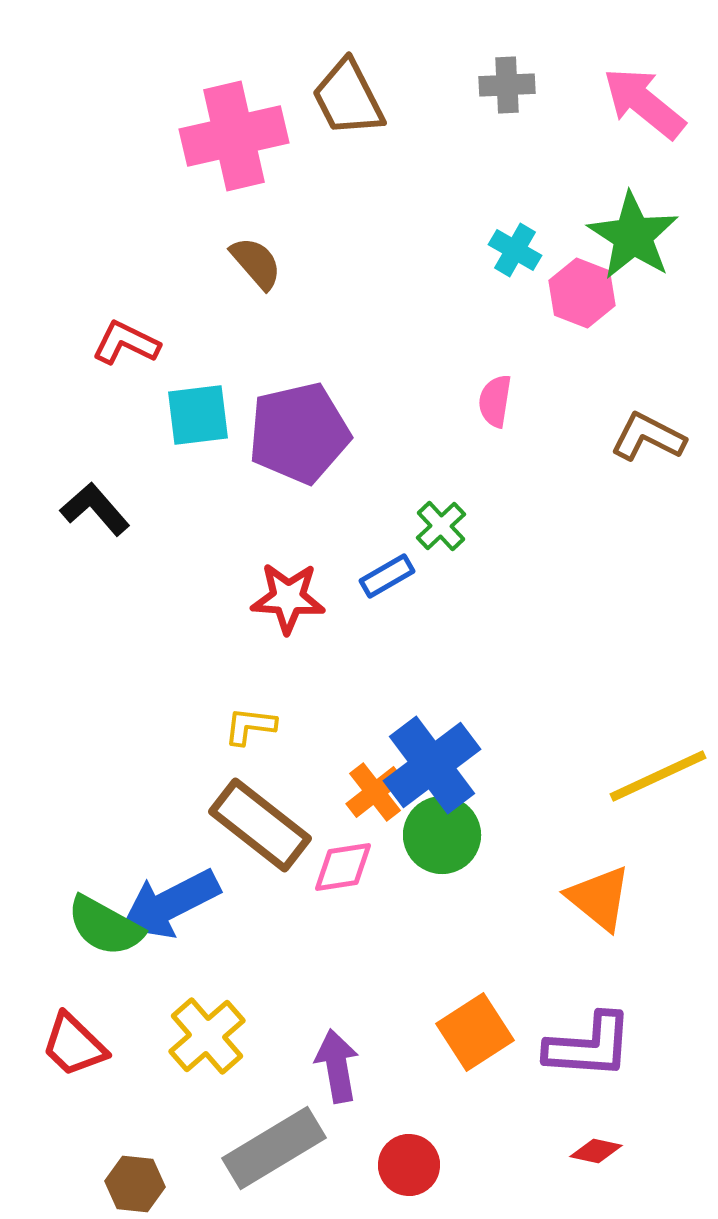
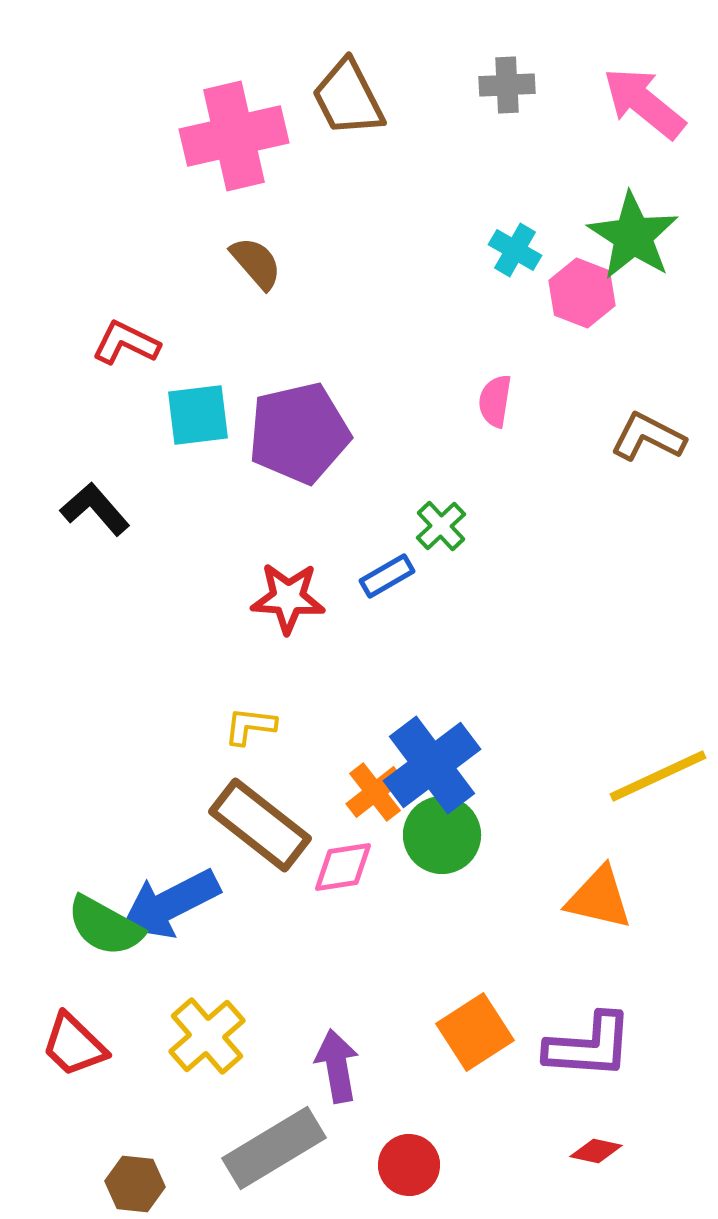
orange triangle: rotated 26 degrees counterclockwise
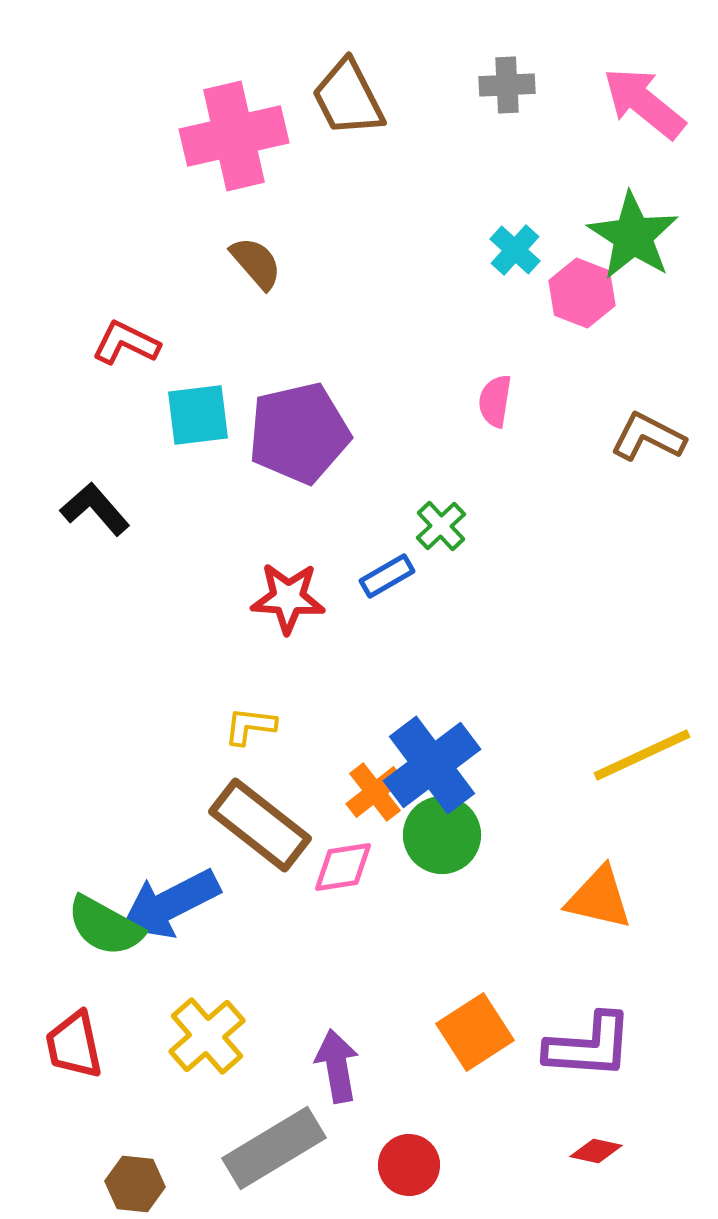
cyan cross: rotated 12 degrees clockwise
yellow line: moved 16 px left, 21 px up
red trapezoid: rotated 34 degrees clockwise
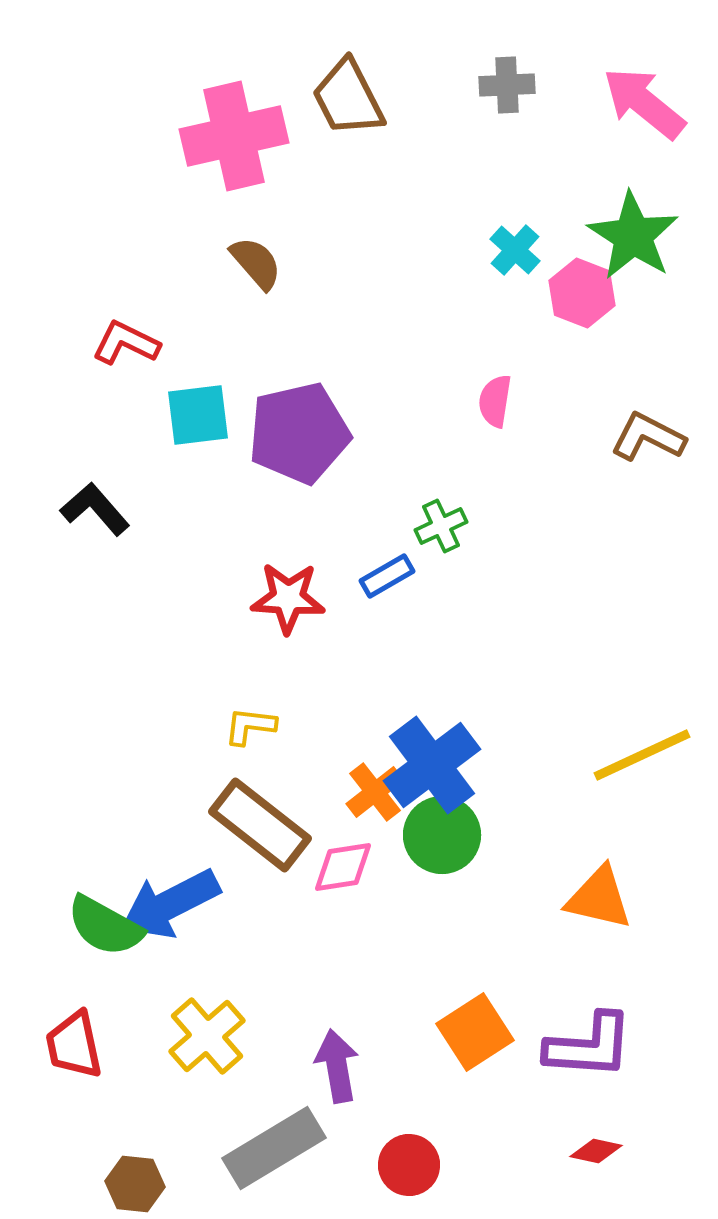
green cross: rotated 18 degrees clockwise
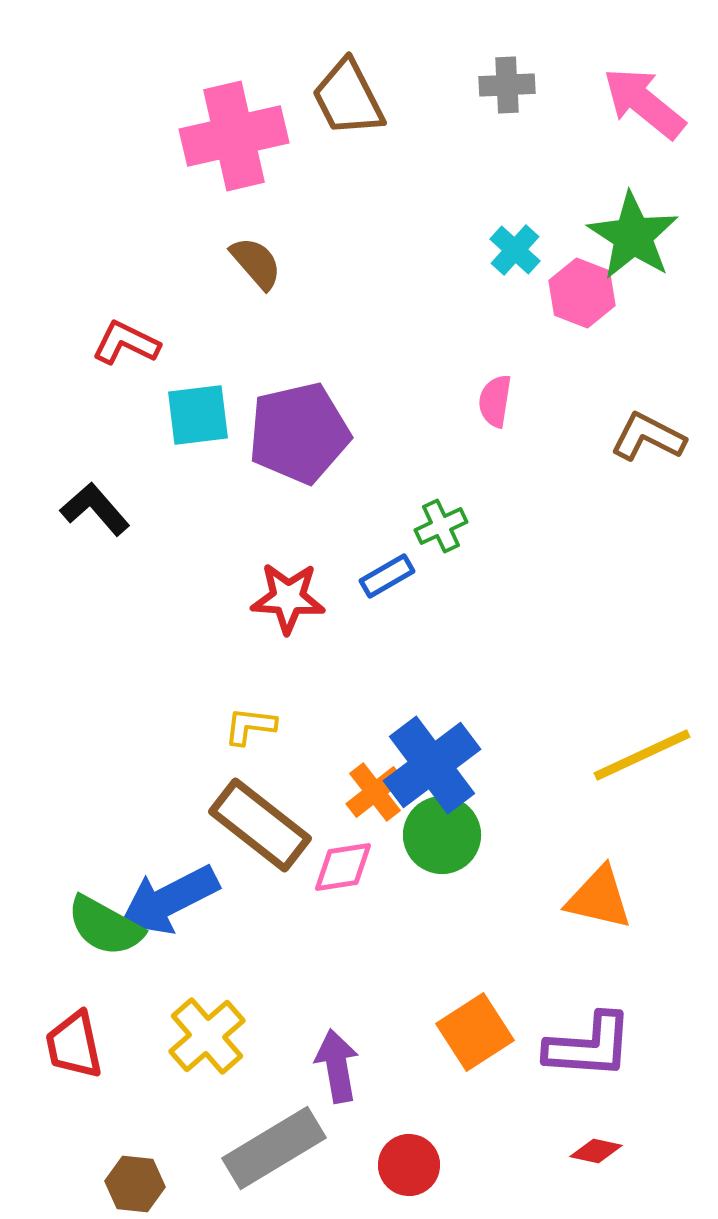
blue arrow: moved 1 px left, 4 px up
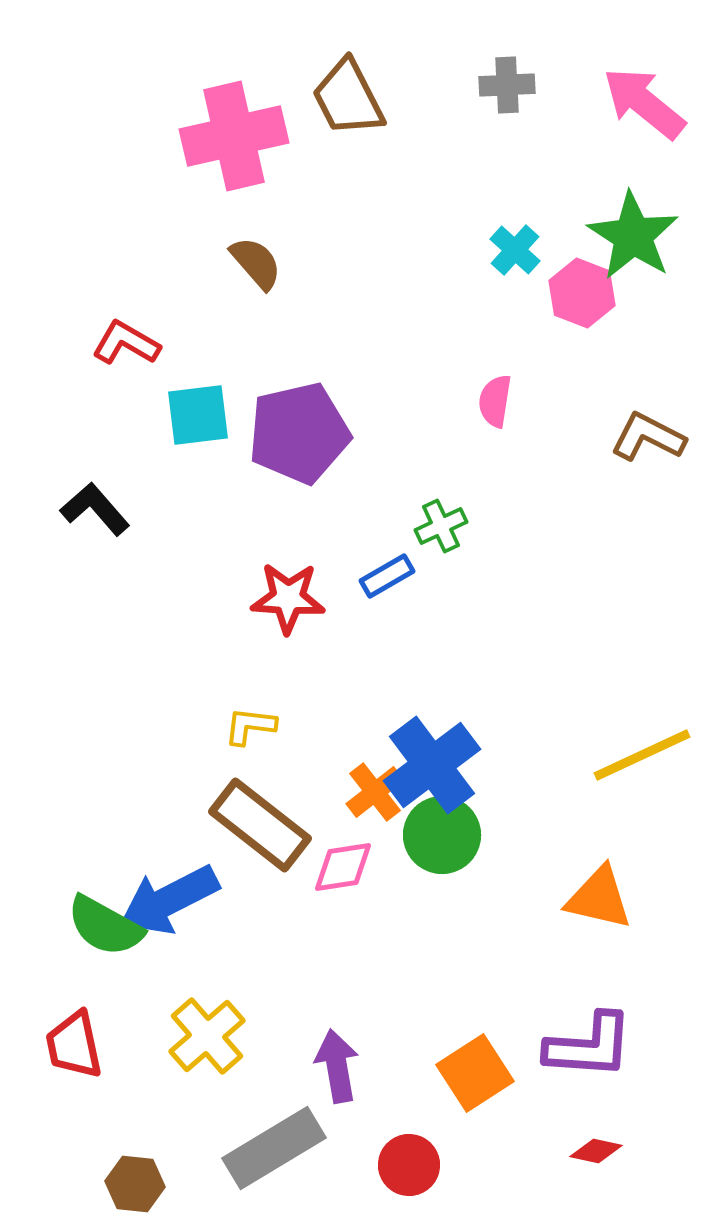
red L-shape: rotated 4 degrees clockwise
orange square: moved 41 px down
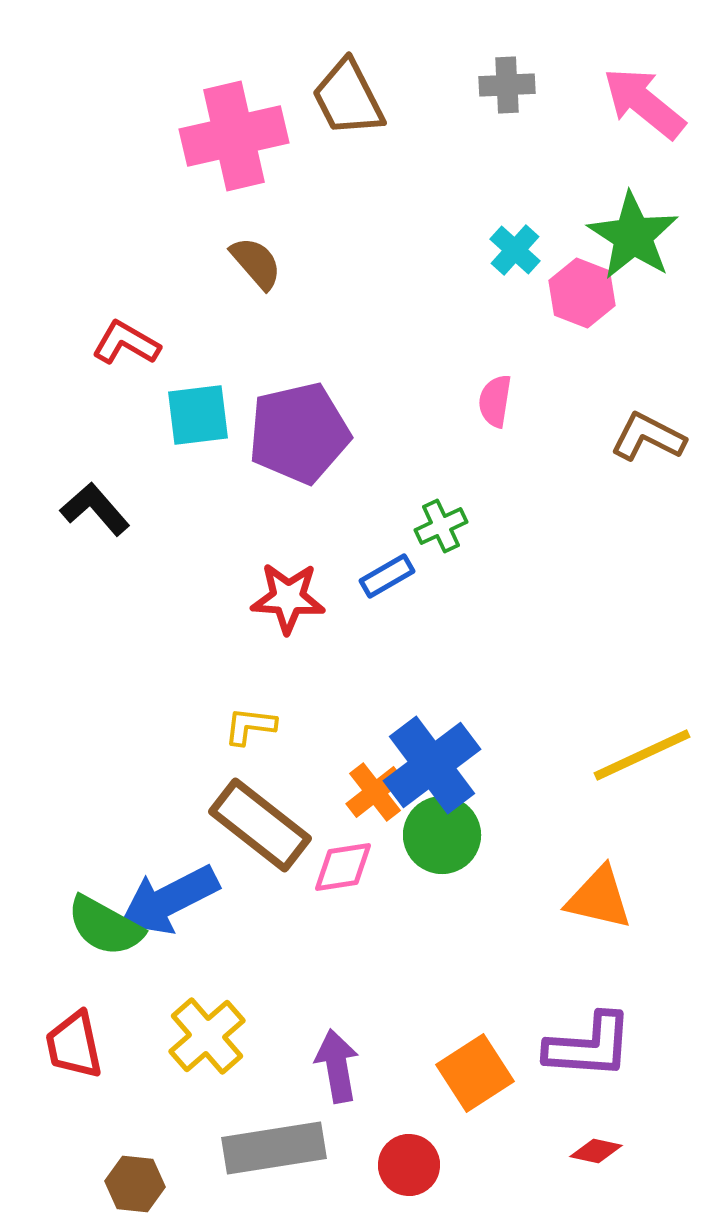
gray rectangle: rotated 22 degrees clockwise
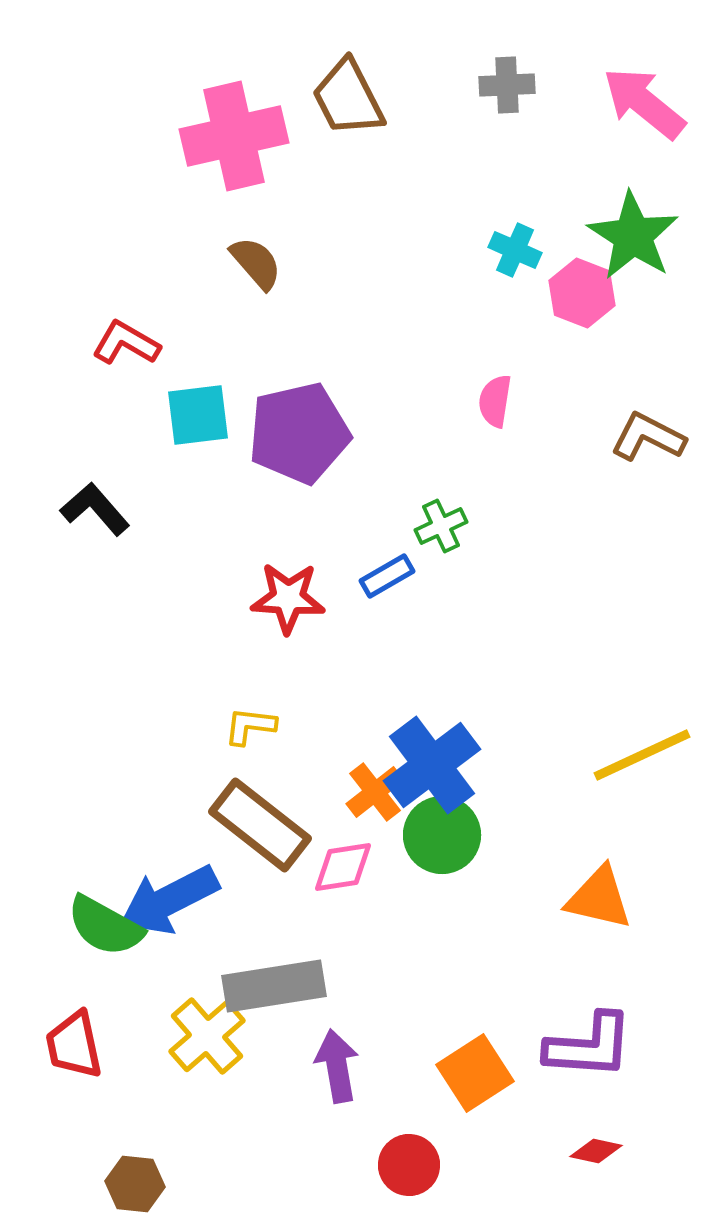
cyan cross: rotated 18 degrees counterclockwise
gray rectangle: moved 162 px up
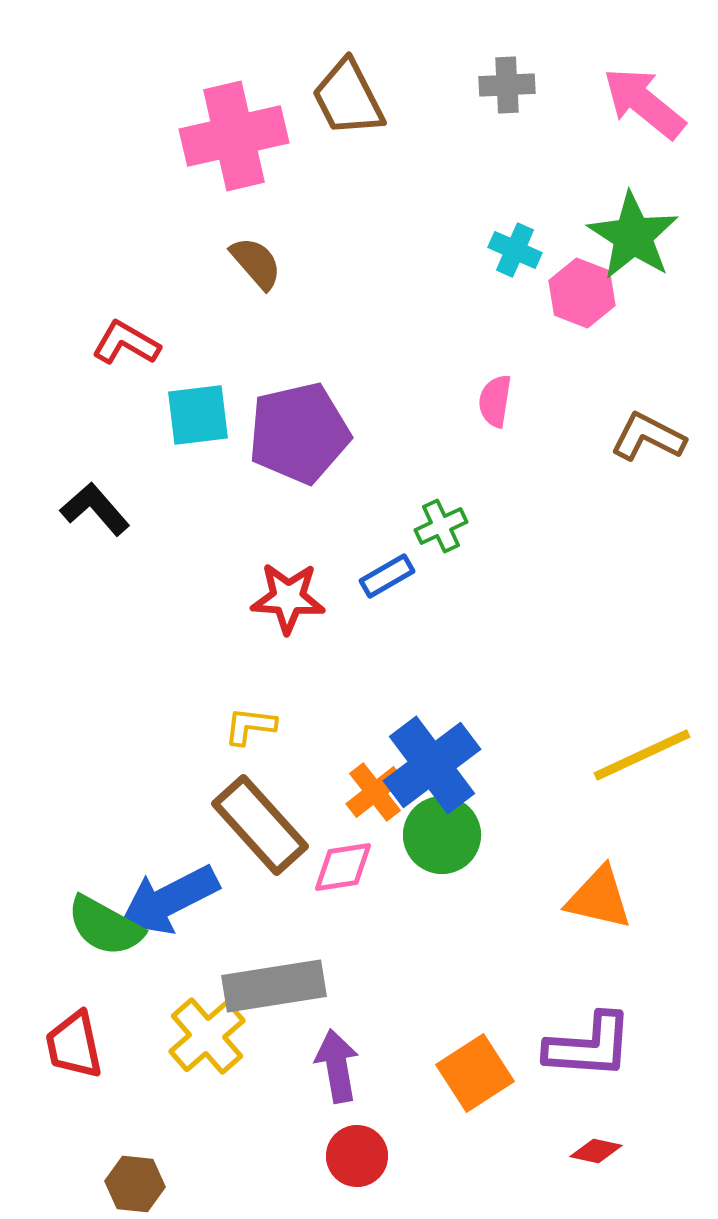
brown rectangle: rotated 10 degrees clockwise
red circle: moved 52 px left, 9 px up
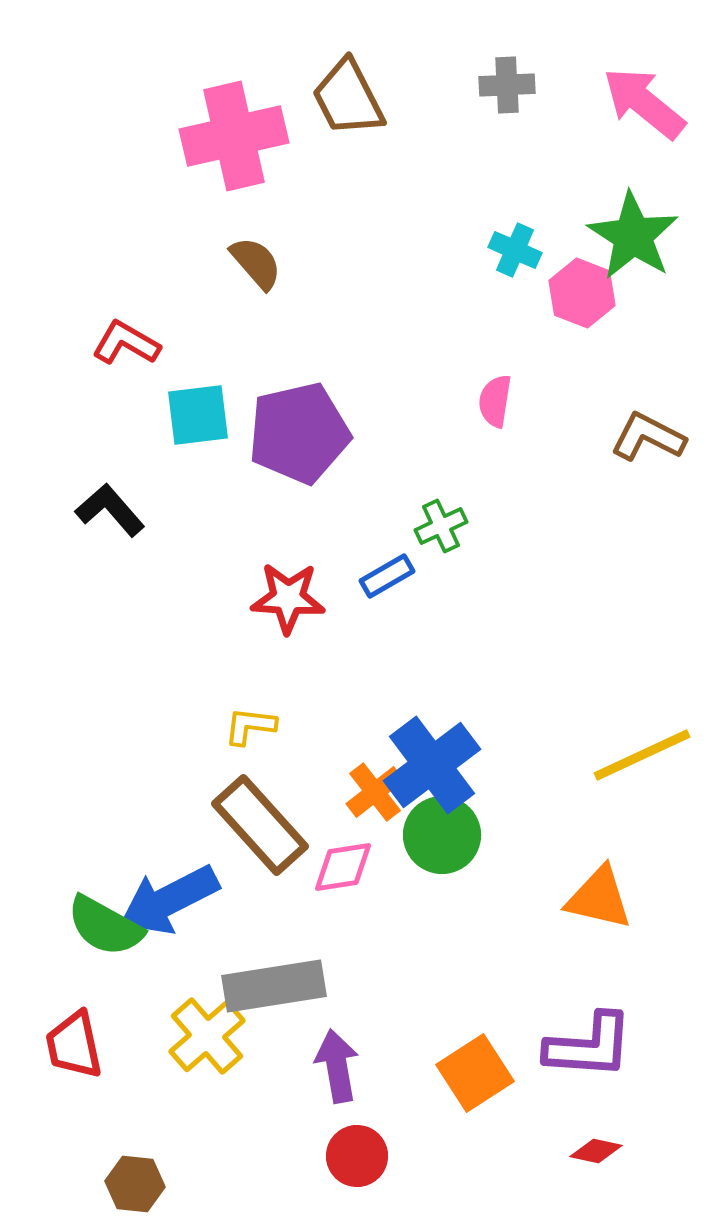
black L-shape: moved 15 px right, 1 px down
